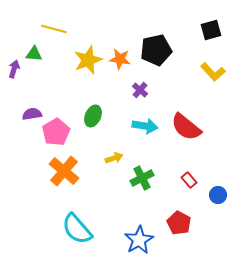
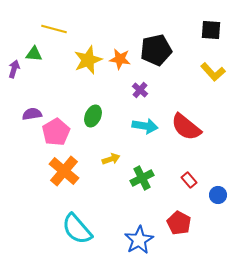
black square: rotated 20 degrees clockwise
yellow arrow: moved 3 px left, 1 px down
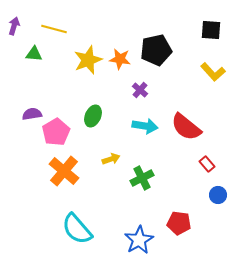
purple arrow: moved 43 px up
red rectangle: moved 18 px right, 16 px up
red pentagon: rotated 20 degrees counterclockwise
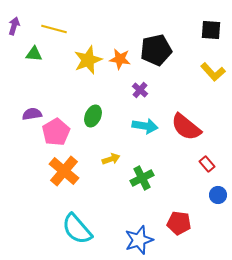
blue star: rotated 12 degrees clockwise
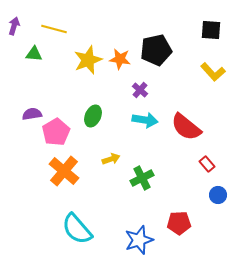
cyan arrow: moved 6 px up
red pentagon: rotated 10 degrees counterclockwise
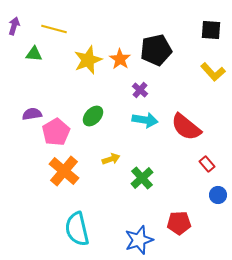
orange star: rotated 25 degrees clockwise
green ellipse: rotated 20 degrees clockwise
green cross: rotated 15 degrees counterclockwise
cyan semicircle: rotated 28 degrees clockwise
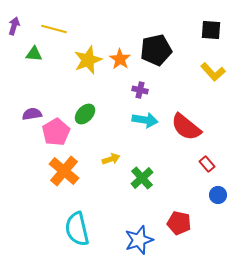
purple cross: rotated 28 degrees counterclockwise
green ellipse: moved 8 px left, 2 px up
red pentagon: rotated 15 degrees clockwise
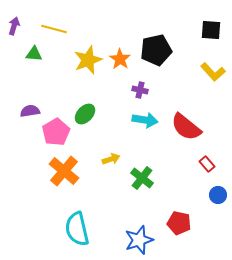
purple semicircle: moved 2 px left, 3 px up
green cross: rotated 10 degrees counterclockwise
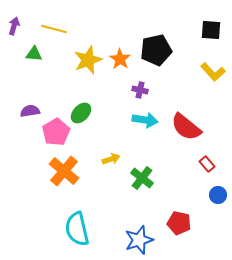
green ellipse: moved 4 px left, 1 px up
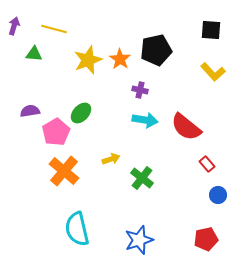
red pentagon: moved 27 px right, 16 px down; rotated 25 degrees counterclockwise
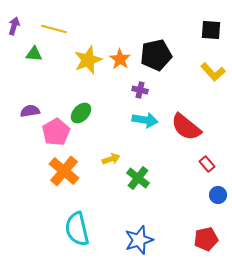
black pentagon: moved 5 px down
green cross: moved 4 px left
